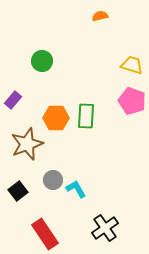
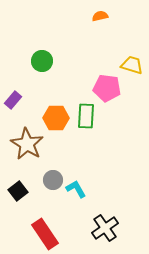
pink pentagon: moved 25 px left, 13 px up; rotated 12 degrees counterclockwise
brown star: rotated 20 degrees counterclockwise
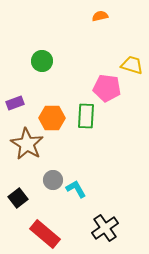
purple rectangle: moved 2 px right, 3 px down; rotated 30 degrees clockwise
orange hexagon: moved 4 px left
black square: moved 7 px down
red rectangle: rotated 16 degrees counterclockwise
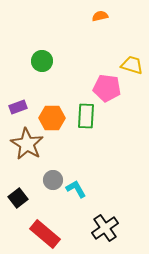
purple rectangle: moved 3 px right, 4 px down
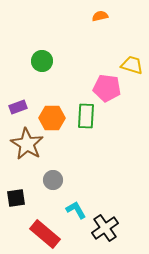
cyan L-shape: moved 21 px down
black square: moved 2 px left; rotated 30 degrees clockwise
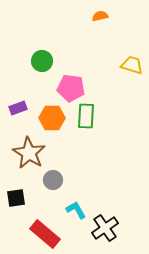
pink pentagon: moved 36 px left
purple rectangle: moved 1 px down
brown star: moved 2 px right, 9 px down
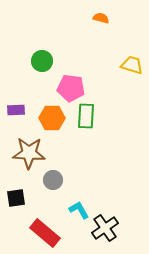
orange semicircle: moved 1 px right, 2 px down; rotated 28 degrees clockwise
purple rectangle: moved 2 px left, 2 px down; rotated 18 degrees clockwise
brown star: rotated 28 degrees counterclockwise
cyan L-shape: moved 3 px right
red rectangle: moved 1 px up
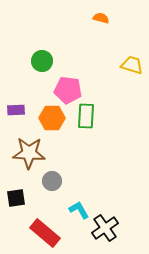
pink pentagon: moved 3 px left, 2 px down
gray circle: moved 1 px left, 1 px down
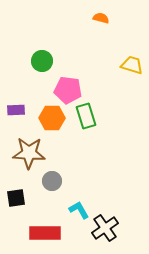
green rectangle: rotated 20 degrees counterclockwise
red rectangle: rotated 40 degrees counterclockwise
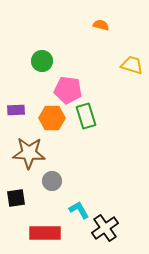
orange semicircle: moved 7 px down
